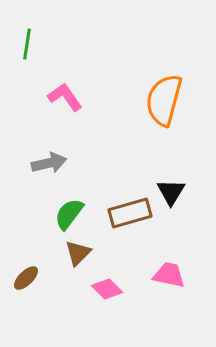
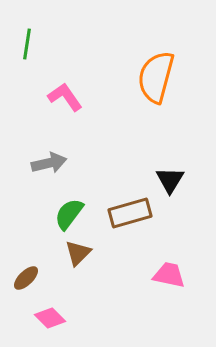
orange semicircle: moved 8 px left, 23 px up
black triangle: moved 1 px left, 12 px up
pink diamond: moved 57 px left, 29 px down
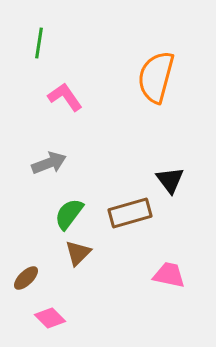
green line: moved 12 px right, 1 px up
gray arrow: rotated 8 degrees counterclockwise
black triangle: rotated 8 degrees counterclockwise
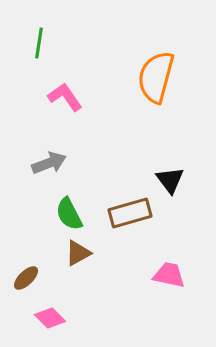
green semicircle: rotated 64 degrees counterclockwise
brown triangle: rotated 16 degrees clockwise
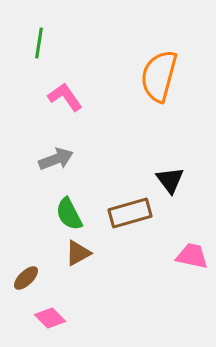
orange semicircle: moved 3 px right, 1 px up
gray arrow: moved 7 px right, 4 px up
pink trapezoid: moved 23 px right, 19 px up
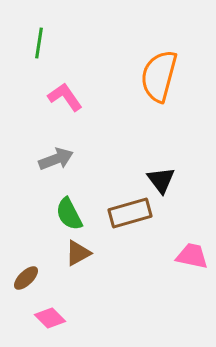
black triangle: moved 9 px left
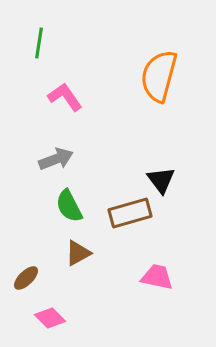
green semicircle: moved 8 px up
pink trapezoid: moved 35 px left, 21 px down
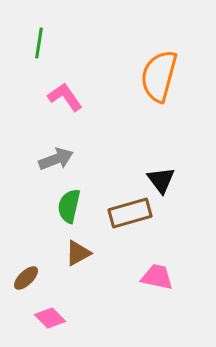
green semicircle: rotated 40 degrees clockwise
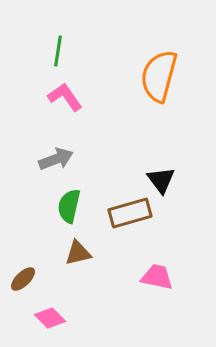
green line: moved 19 px right, 8 px down
brown triangle: rotated 16 degrees clockwise
brown ellipse: moved 3 px left, 1 px down
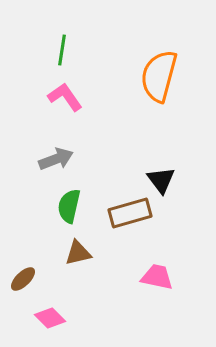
green line: moved 4 px right, 1 px up
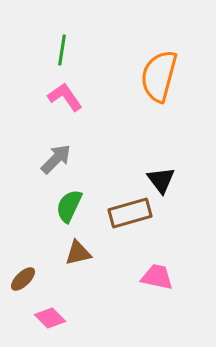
gray arrow: rotated 24 degrees counterclockwise
green semicircle: rotated 12 degrees clockwise
